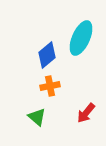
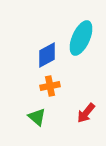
blue diamond: rotated 12 degrees clockwise
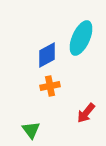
green triangle: moved 6 px left, 13 px down; rotated 12 degrees clockwise
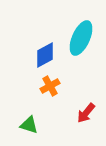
blue diamond: moved 2 px left
orange cross: rotated 18 degrees counterclockwise
green triangle: moved 2 px left, 5 px up; rotated 36 degrees counterclockwise
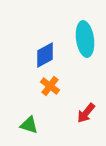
cyan ellipse: moved 4 px right, 1 px down; rotated 32 degrees counterclockwise
orange cross: rotated 24 degrees counterclockwise
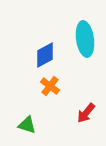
green triangle: moved 2 px left
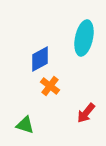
cyan ellipse: moved 1 px left, 1 px up; rotated 20 degrees clockwise
blue diamond: moved 5 px left, 4 px down
green triangle: moved 2 px left
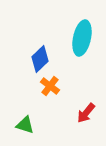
cyan ellipse: moved 2 px left
blue diamond: rotated 16 degrees counterclockwise
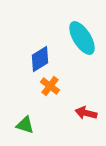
cyan ellipse: rotated 44 degrees counterclockwise
blue diamond: rotated 12 degrees clockwise
red arrow: rotated 65 degrees clockwise
